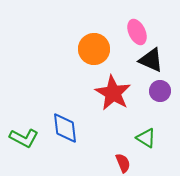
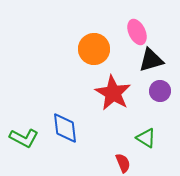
black triangle: rotated 40 degrees counterclockwise
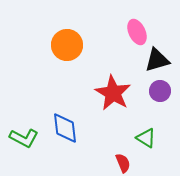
orange circle: moved 27 px left, 4 px up
black triangle: moved 6 px right
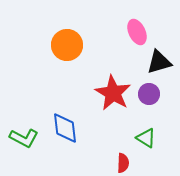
black triangle: moved 2 px right, 2 px down
purple circle: moved 11 px left, 3 px down
red semicircle: rotated 24 degrees clockwise
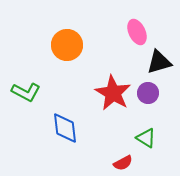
purple circle: moved 1 px left, 1 px up
green L-shape: moved 2 px right, 46 px up
red semicircle: rotated 60 degrees clockwise
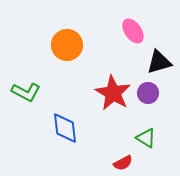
pink ellipse: moved 4 px left, 1 px up; rotated 10 degrees counterclockwise
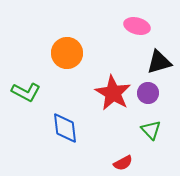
pink ellipse: moved 4 px right, 5 px up; rotated 40 degrees counterclockwise
orange circle: moved 8 px down
green triangle: moved 5 px right, 8 px up; rotated 15 degrees clockwise
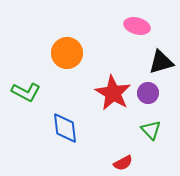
black triangle: moved 2 px right
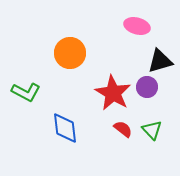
orange circle: moved 3 px right
black triangle: moved 1 px left, 1 px up
purple circle: moved 1 px left, 6 px up
green triangle: moved 1 px right
red semicircle: moved 34 px up; rotated 114 degrees counterclockwise
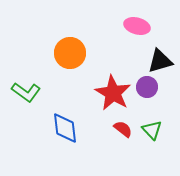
green L-shape: rotated 8 degrees clockwise
